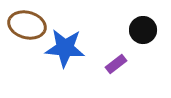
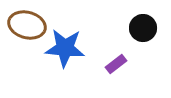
black circle: moved 2 px up
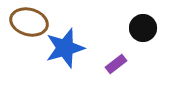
brown ellipse: moved 2 px right, 3 px up
blue star: rotated 21 degrees counterclockwise
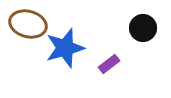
brown ellipse: moved 1 px left, 2 px down
purple rectangle: moved 7 px left
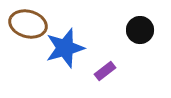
black circle: moved 3 px left, 2 px down
purple rectangle: moved 4 px left, 7 px down
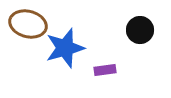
purple rectangle: moved 1 px up; rotated 30 degrees clockwise
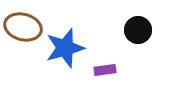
brown ellipse: moved 5 px left, 3 px down
black circle: moved 2 px left
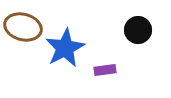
blue star: rotated 12 degrees counterclockwise
